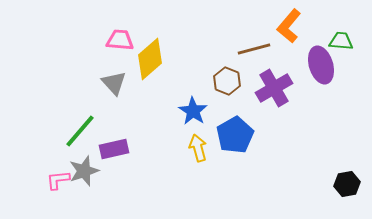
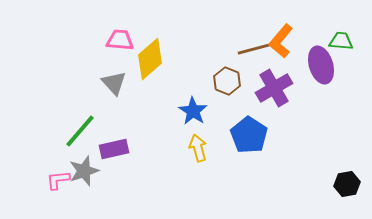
orange L-shape: moved 8 px left, 15 px down
blue pentagon: moved 14 px right; rotated 9 degrees counterclockwise
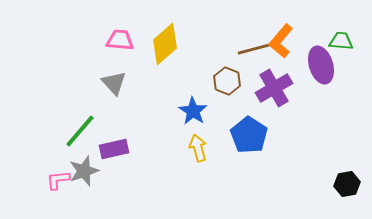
yellow diamond: moved 15 px right, 15 px up
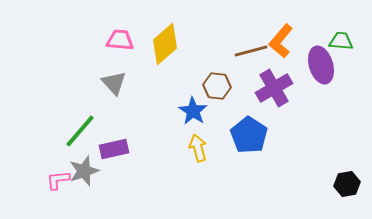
brown line: moved 3 px left, 2 px down
brown hexagon: moved 10 px left, 5 px down; rotated 16 degrees counterclockwise
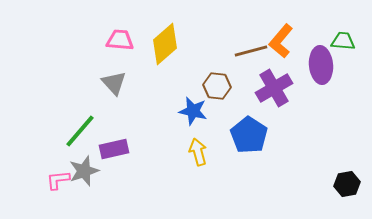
green trapezoid: moved 2 px right
purple ellipse: rotated 12 degrees clockwise
blue star: rotated 20 degrees counterclockwise
yellow arrow: moved 4 px down
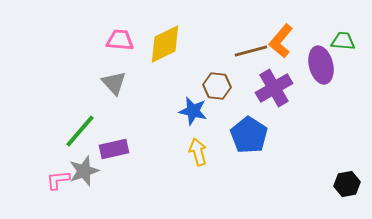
yellow diamond: rotated 15 degrees clockwise
purple ellipse: rotated 9 degrees counterclockwise
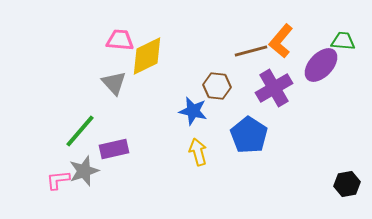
yellow diamond: moved 18 px left, 12 px down
purple ellipse: rotated 57 degrees clockwise
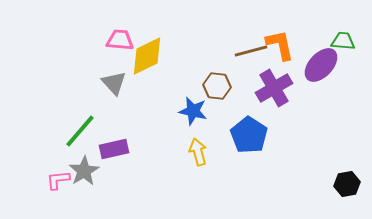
orange L-shape: moved 1 px left, 4 px down; rotated 128 degrees clockwise
gray star: rotated 12 degrees counterclockwise
